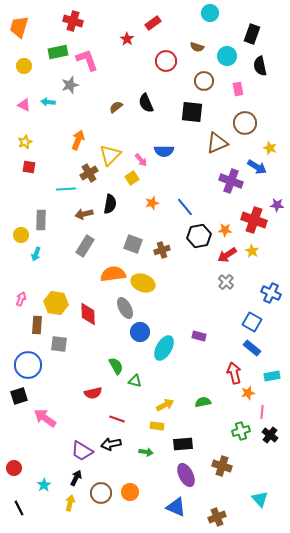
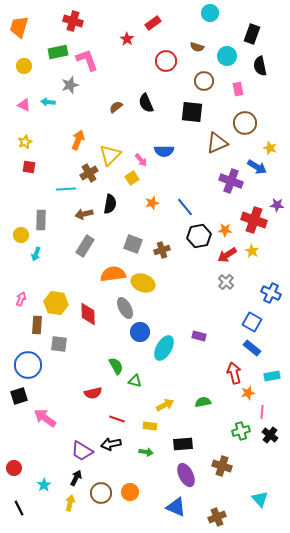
yellow rectangle at (157, 426): moved 7 px left
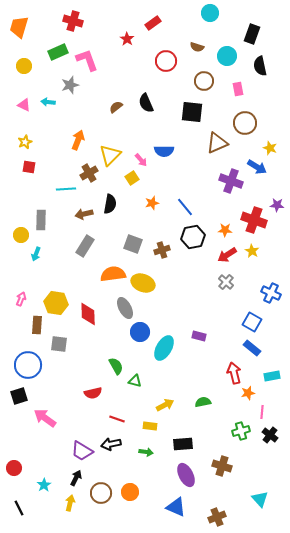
green rectangle at (58, 52): rotated 12 degrees counterclockwise
black hexagon at (199, 236): moved 6 px left, 1 px down
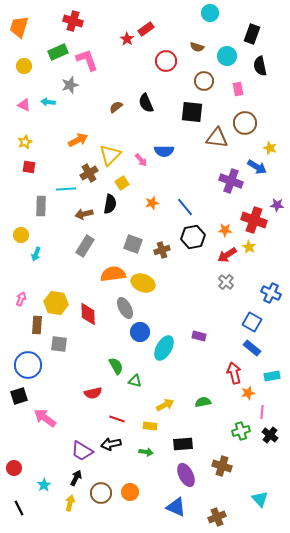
red rectangle at (153, 23): moved 7 px left, 6 px down
orange arrow at (78, 140): rotated 42 degrees clockwise
brown triangle at (217, 143): moved 5 px up; rotated 30 degrees clockwise
yellow square at (132, 178): moved 10 px left, 5 px down
gray rectangle at (41, 220): moved 14 px up
yellow star at (252, 251): moved 3 px left, 4 px up
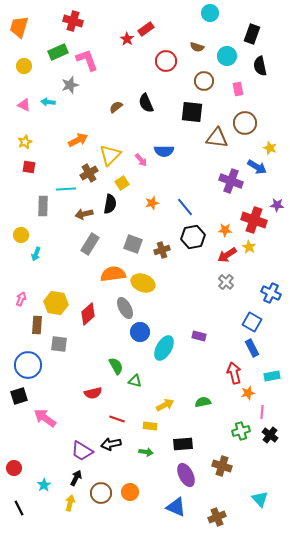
gray rectangle at (41, 206): moved 2 px right
gray rectangle at (85, 246): moved 5 px right, 2 px up
red diamond at (88, 314): rotated 50 degrees clockwise
blue rectangle at (252, 348): rotated 24 degrees clockwise
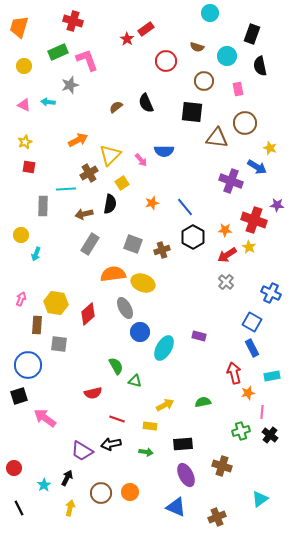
black hexagon at (193, 237): rotated 20 degrees counterclockwise
black arrow at (76, 478): moved 9 px left
cyan triangle at (260, 499): rotated 36 degrees clockwise
yellow arrow at (70, 503): moved 5 px down
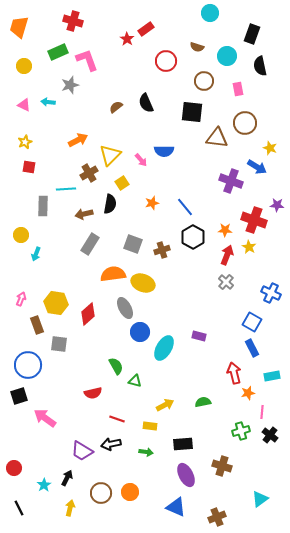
red arrow at (227, 255): rotated 144 degrees clockwise
brown rectangle at (37, 325): rotated 24 degrees counterclockwise
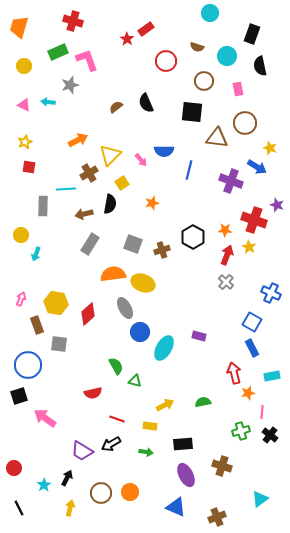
purple star at (277, 205): rotated 16 degrees clockwise
blue line at (185, 207): moved 4 px right, 37 px up; rotated 54 degrees clockwise
black arrow at (111, 444): rotated 18 degrees counterclockwise
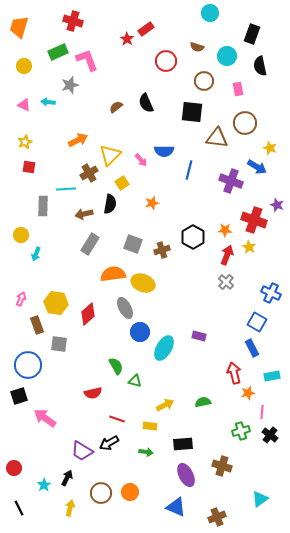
blue square at (252, 322): moved 5 px right
black arrow at (111, 444): moved 2 px left, 1 px up
